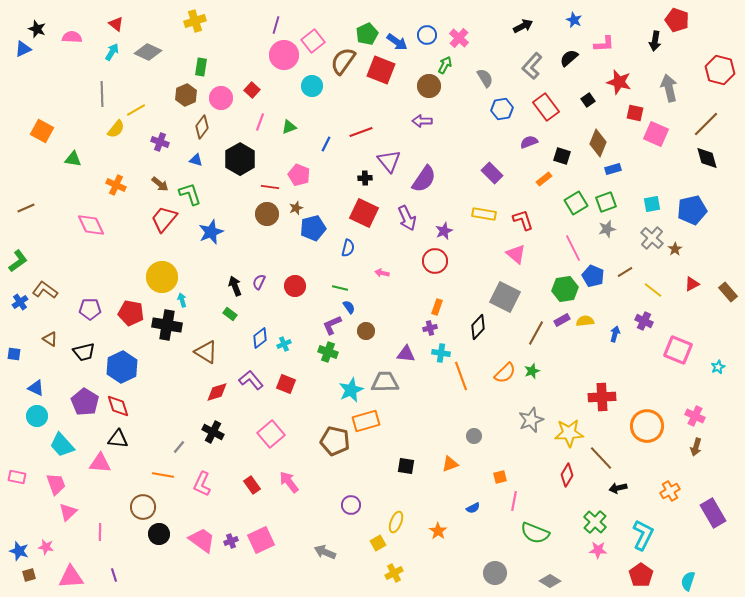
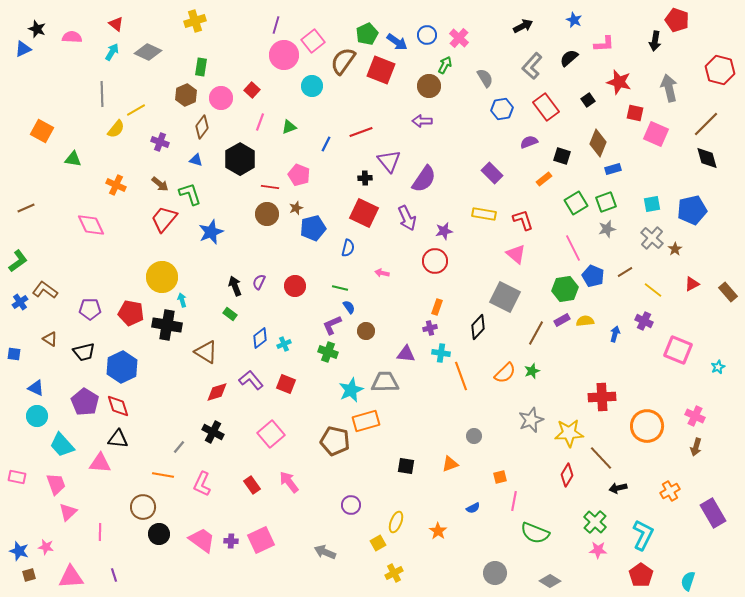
purple star at (444, 231): rotated 12 degrees clockwise
purple cross at (231, 541): rotated 24 degrees clockwise
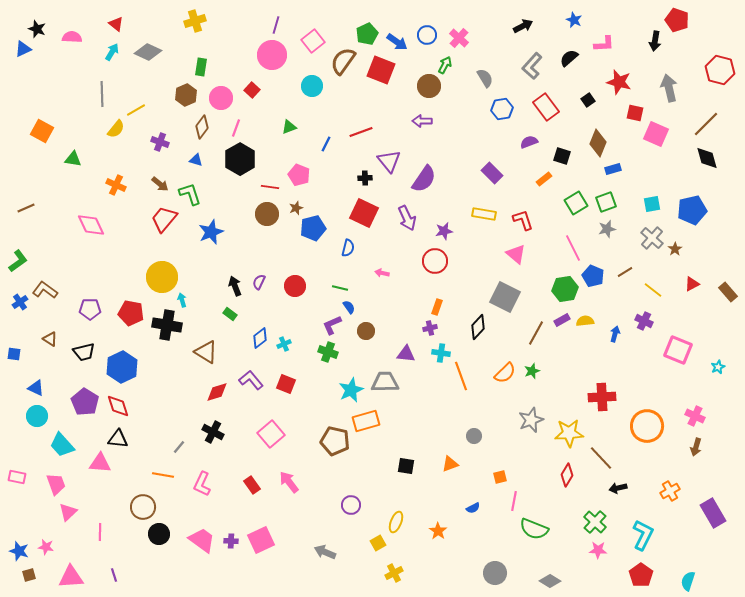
pink circle at (284, 55): moved 12 px left
pink line at (260, 122): moved 24 px left, 6 px down
green semicircle at (535, 533): moved 1 px left, 4 px up
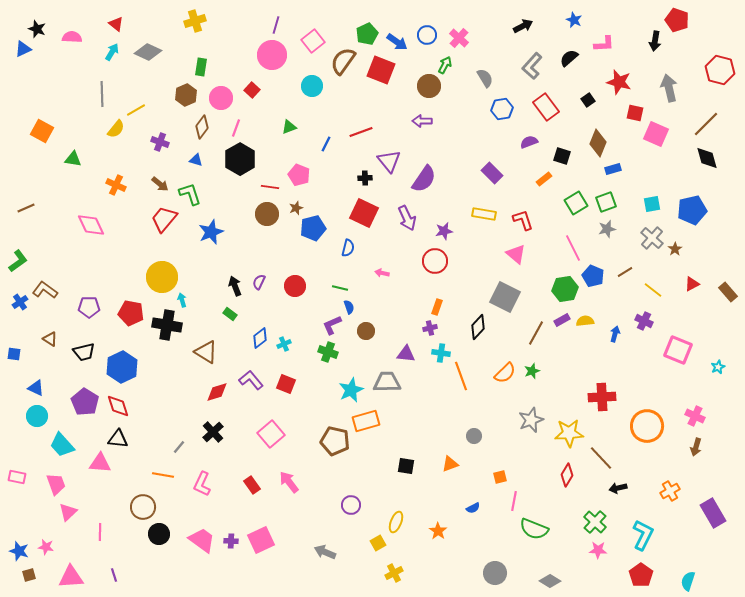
blue semicircle at (349, 307): rotated 16 degrees clockwise
purple pentagon at (90, 309): moved 1 px left, 2 px up
gray trapezoid at (385, 382): moved 2 px right
black cross at (213, 432): rotated 20 degrees clockwise
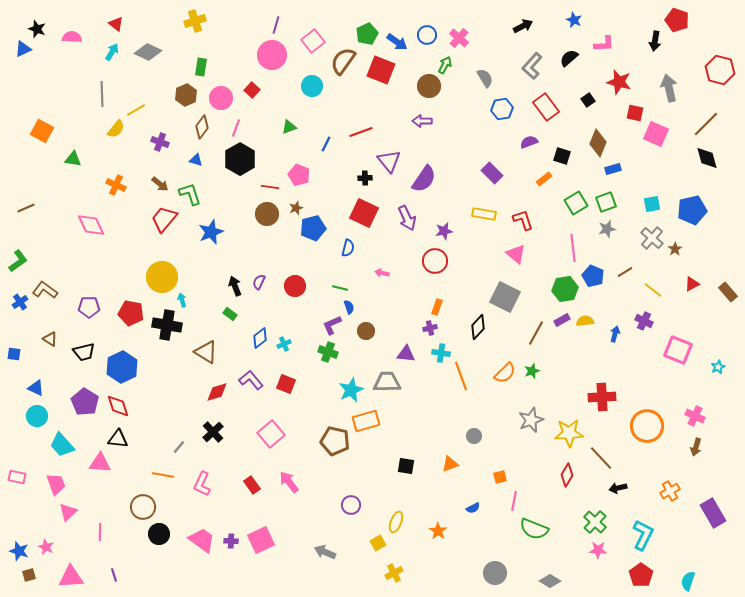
pink line at (573, 248): rotated 20 degrees clockwise
pink star at (46, 547): rotated 14 degrees clockwise
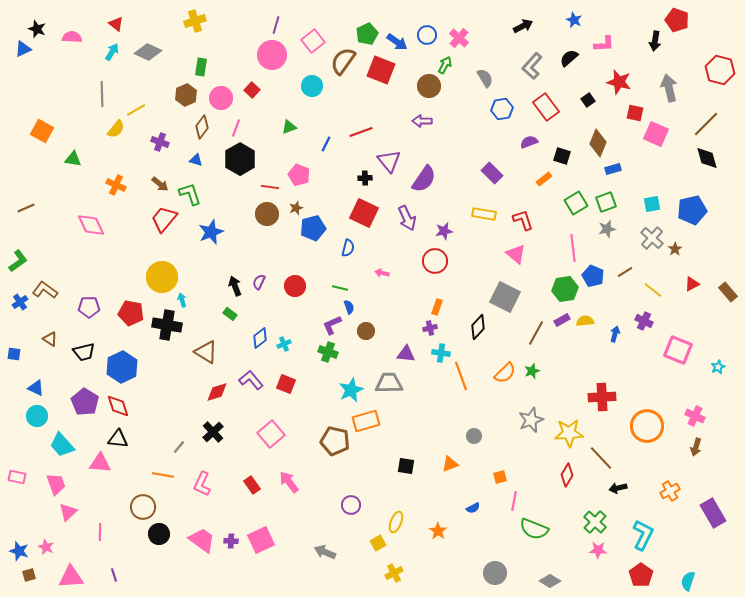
gray trapezoid at (387, 382): moved 2 px right, 1 px down
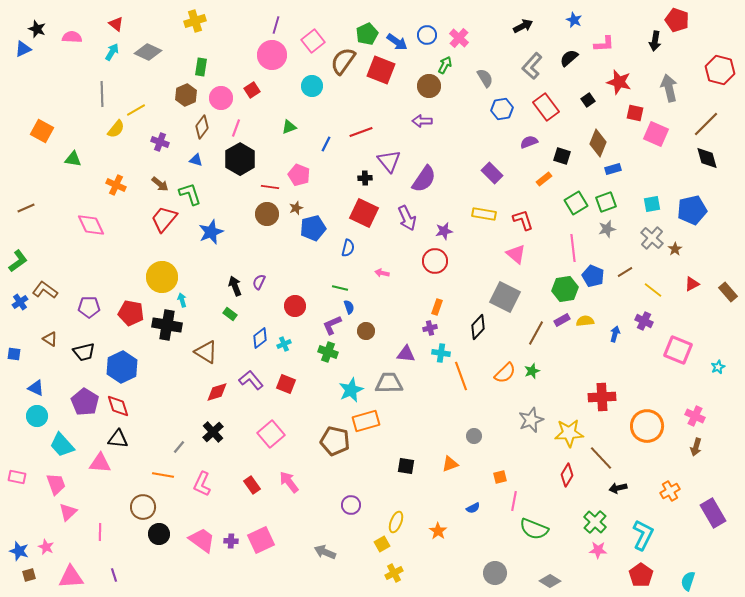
red square at (252, 90): rotated 14 degrees clockwise
red circle at (295, 286): moved 20 px down
yellow square at (378, 543): moved 4 px right, 1 px down
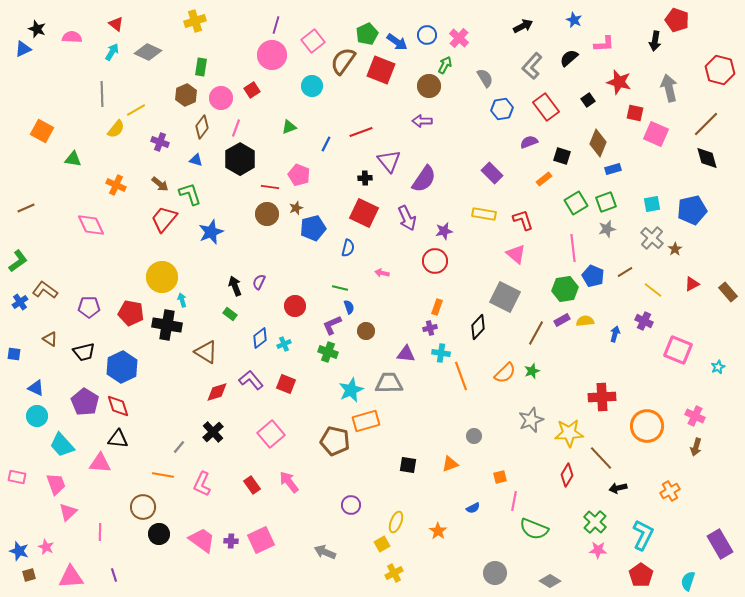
black square at (406, 466): moved 2 px right, 1 px up
purple rectangle at (713, 513): moved 7 px right, 31 px down
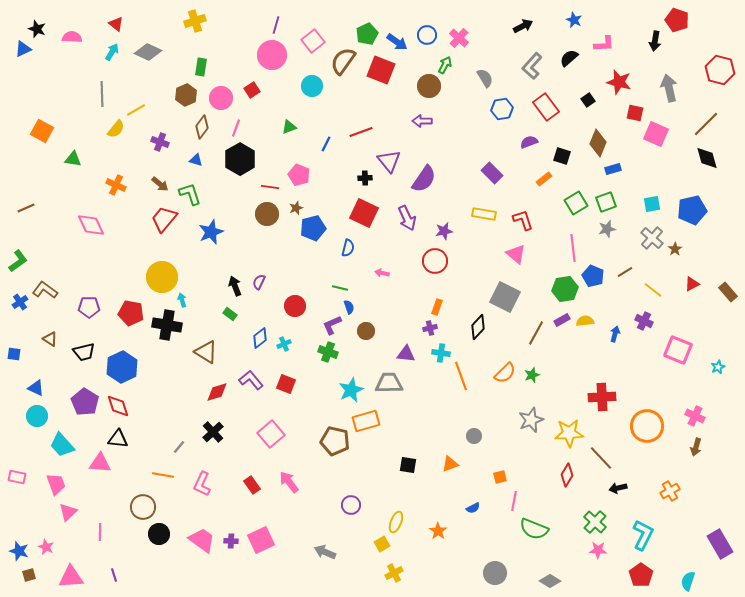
green star at (532, 371): moved 4 px down
